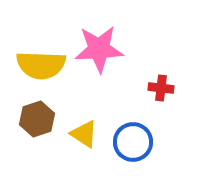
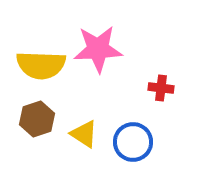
pink star: moved 1 px left
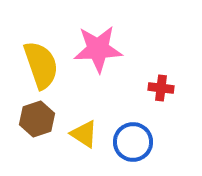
yellow semicircle: rotated 111 degrees counterclockwise
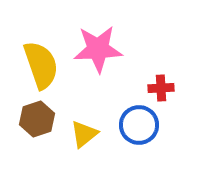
red cross: rotated 10 degrees counterclockwise
yellow triangle: rotated 48 degrees clockwise
blue circle: moved 6 px right, 17 px up
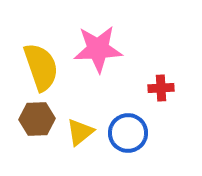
yellow semicircle: moved 2 px down
brown hexagon: rotated 16 degrees clockwise
blue circle: moved 11 px left, 8 px down
yellow triangle: moved 4 px left, 2 px up
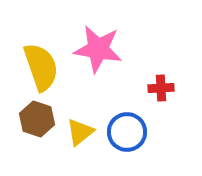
pink star: rotated 12 degrees clockwise
brown hexagon: rotated 20 degrees clockwise
blue circle: moved 1 px left, 1 px up
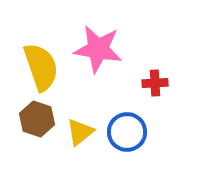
red cross: moved 6 px left, 5 px up
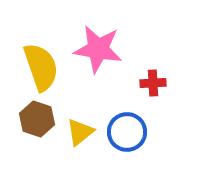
red cross: moved 2 px left
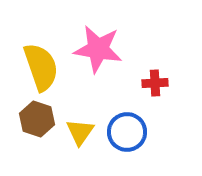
red cross: moved 2 px right
yellow triangle: rotated 16 degrees counterclockwise
